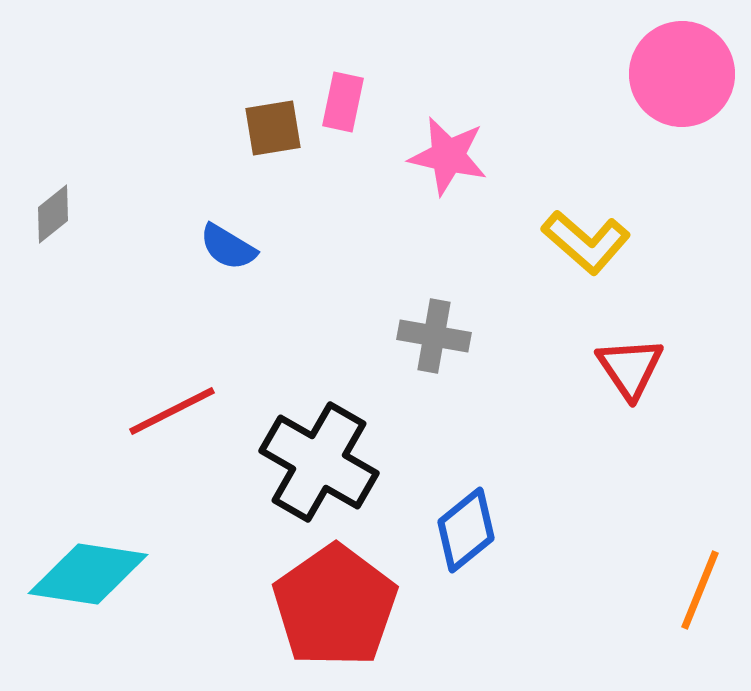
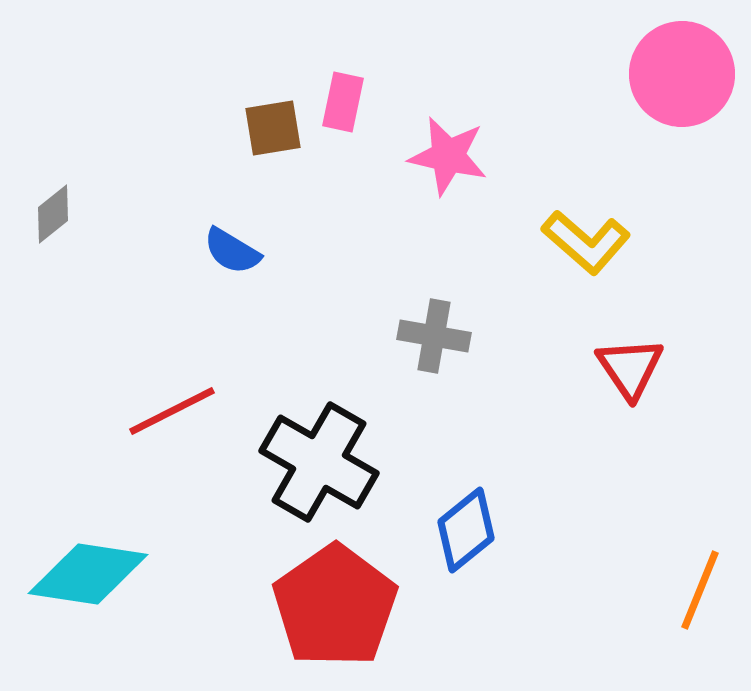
blue semicircle: moved 4 px right, 4 px down
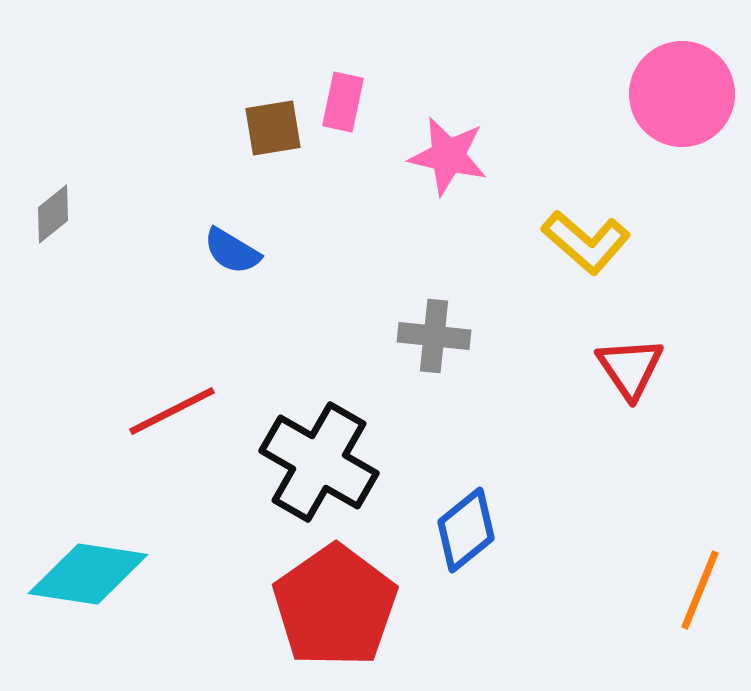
pink circle: moved 20 px down
gray cross: rotated 4 degrees counterclockwise
